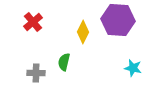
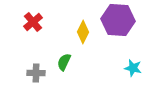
green semicircle: rotated 12 degrees clockwise
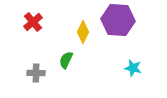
green semicircle: moved 2 px right, 2 px up
